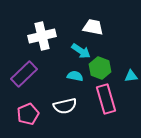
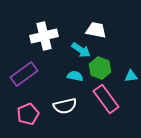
white trapezoid: moved 3 px right, 3 px down
white cross: moved 2 px right
cyan arrow: moved 1 px up
purple rectangle: rotated 8 degrees clockwise
pink rectangle: rotated 20 degrees counterclockwise
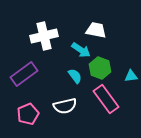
cyan semicircle: rotated 42 degrees clockwise
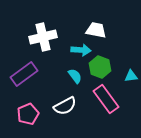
white cross: moved 1 px left, 1 px down
cyan arrow: rotated 30 degrees counterclockwise
green hexagon: moved 1 px up
white semicircle: rotated 15 degrees counterclockwise
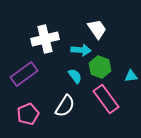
white trapezoid: moved 1 px right, 1 px up; rotated 45 degrees clockwise
white cross: moved 2 px right, 2 px down
white semicircle: rotated 30 degrees counterclockwise
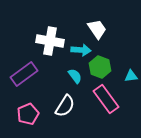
white cross: moved 5 px right, 2 px down; rotated 24 degrees clockwise
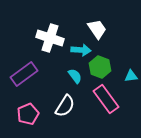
white cross: moved 3 px up; rotated 8 degrees clockwise
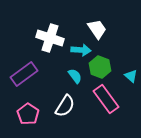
cyan triangle: rotated 48 degrees clockwise
pink pentagon: rotated 15 degrees counterclockwise
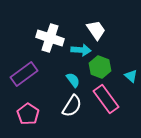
white trapezoid: moved 1 px left, 1 px down
cyan semicircle: moved 2 px left, 4 px down
white semicircle: moved 7 px right
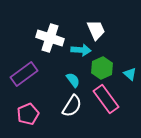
white trapezoid: rotated 10 degrees clockwise
green hexagon: moved 2 px right, 1 px down; rotated 15 degrees clockwise
cyan triangle: moved 1 px left, 2 px up
pink pentagon: rotated 15 degrees clockwise
